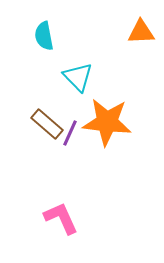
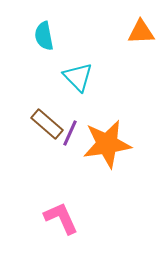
orange star: moved 22 px down; rotated 15 degrees counterclockwise
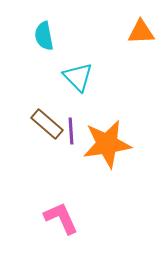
purple line: moved 1 px right, 2 px up; rotated 28 degrees counterclockwise
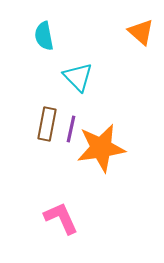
orange triangle: rotated 44 degrees clockwise
brown rectangle: rotated 60 degrees clockwise
purple line: moved 2 px up; rotated 16 degrees clockwise
orange star: moved 6 px left, 4 px down
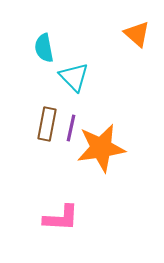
orange triangle: moved 4 px left, 2 px down
cyan semicircle: moved 12 px down
cyan triangle: moved 4 px left
purple line: moved 1 px up
pink L-shape: rotated 117 degrees clockwise
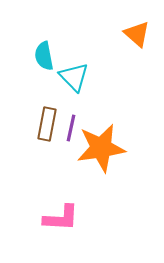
cyan semicircle: moved 8 px down
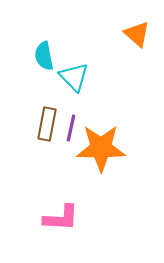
orange star: rotated 9 degrees clockwise
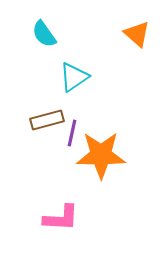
cyan semicircle: moved 22 px up; rotated 24 degrees counterclockwise
cyan triangle: rotated 40 degrees clockwise
brown rectangle: moved 4 px up; rotated 64 degrees clockwise
purple line: moved 1 px right, 5 px down
orange star: moved 7 px down
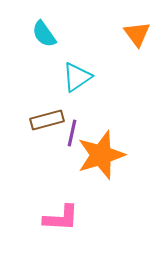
orange triangle: rotated 12 degrees clockwise
cyan triangle: moved 3 px right
orange star: rotated 18 degrees counterclockwise
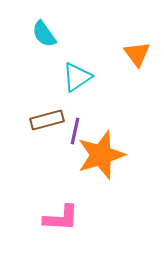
orange triangle: moved 20 px down
purple line: moved 3 px right, 2 px up
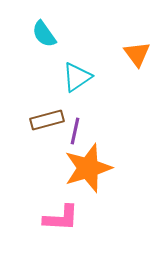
orange star: moved 13 px left, 13 px down
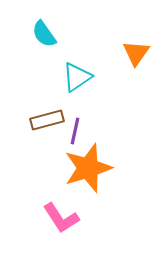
orange triangle: moved 1 px left, 1 px up; rotated 12 degrees clockwise
pink L-shape: rotated 54 degrees clockwise
